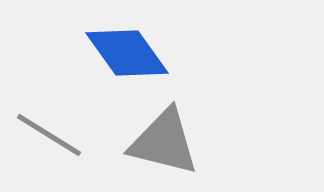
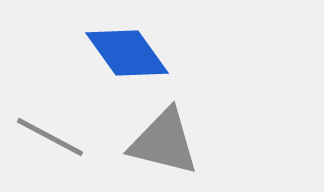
gray line: moved 1 px right, 2 px down; rotated 4 degrees counterclockwise
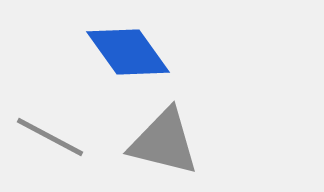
blue diamond: moved 1 px right, 1 px up
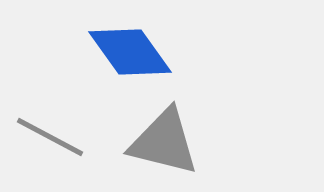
blue diamond: moved 2 px right
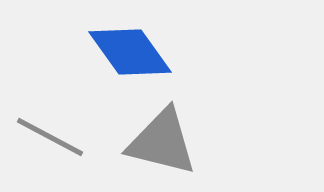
gray triangle: moved 2 px left
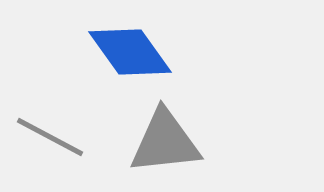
gray triangle: moved 3 px right; rotated 20 degrees counterclockwise
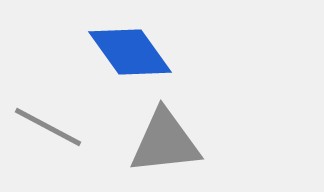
gray line: moved 2 px left, 10 px up
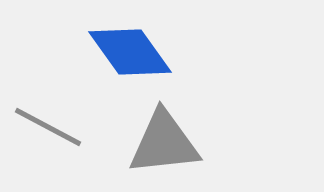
gray triangle: moved 1 px left, 1 px down
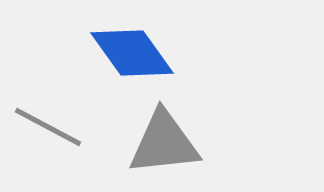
blue diamond: moved 2 px right, 1 px down
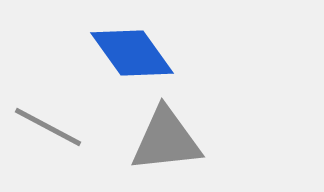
gray triangle: moved 2 px right, 3 px up
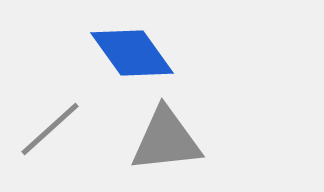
gray line: moved 2 px right, 2 px down; rotated 70 degrees counterclockwise
